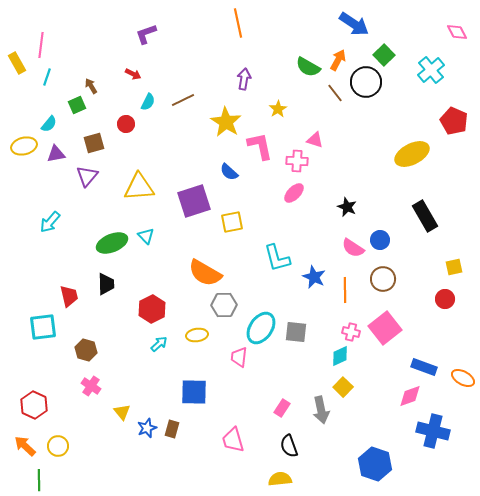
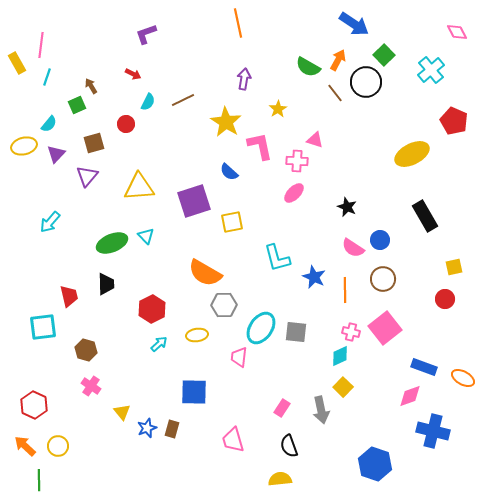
purple triangle at (56, 154): rotated 36 degrees counterclockwise
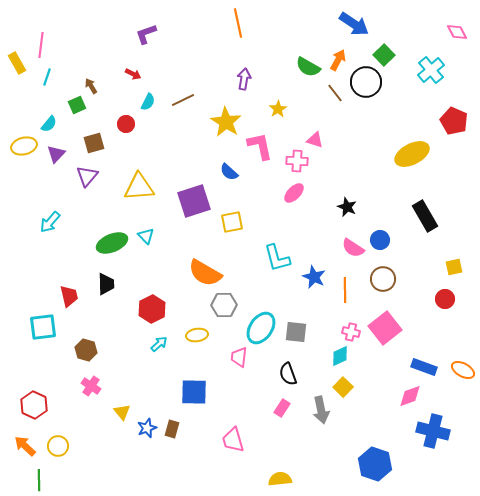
orange ellipse at (463, 378): moved 8 px up
black semicircle at (289, 446): moved 1 px left, 72 px up
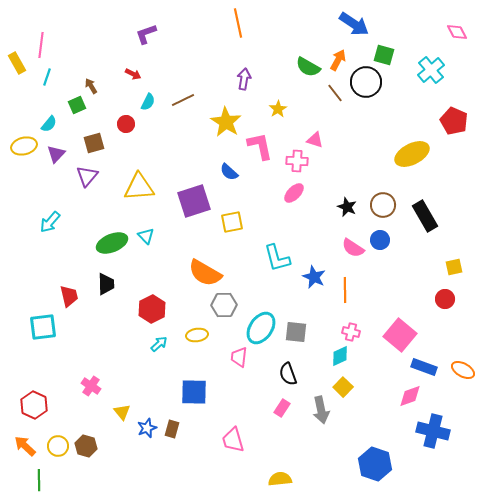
green square at (384, 55): rotated 30 degrees counterclockwise
brown circle at (383, 279): moved 74 px up
pink square at (385, 328): moved 15 px right, 7 px down; rotated 12 degrees counterclockwise
brown hexagon at (86, 350): moved 96 px down
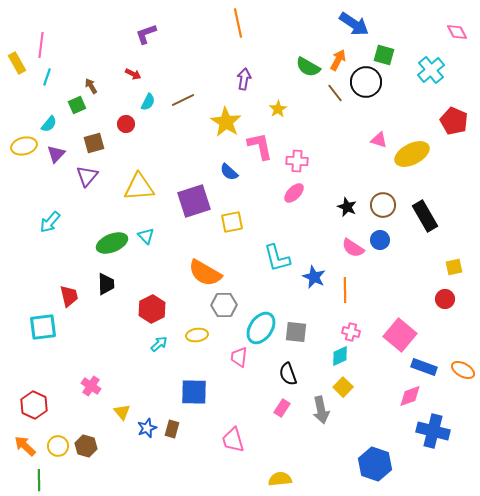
pink triangle at (315, 140): moved 64 px right
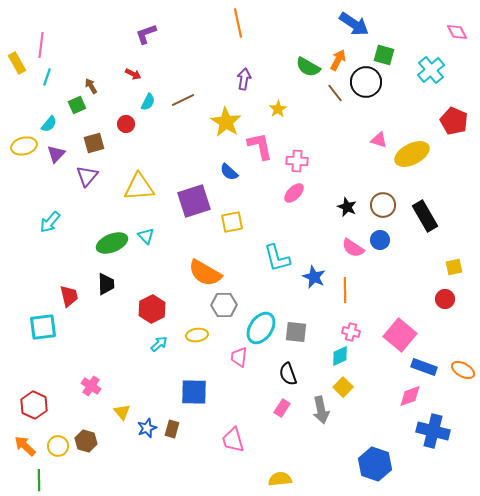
brown hexagon at (86, 446): moved 5 px up
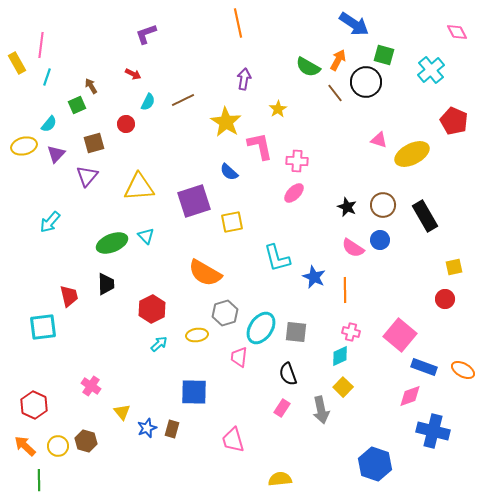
gray hexagon at (224, 305): moved 1 px right, 8 px down; rotated 15 degrees counterclockwise
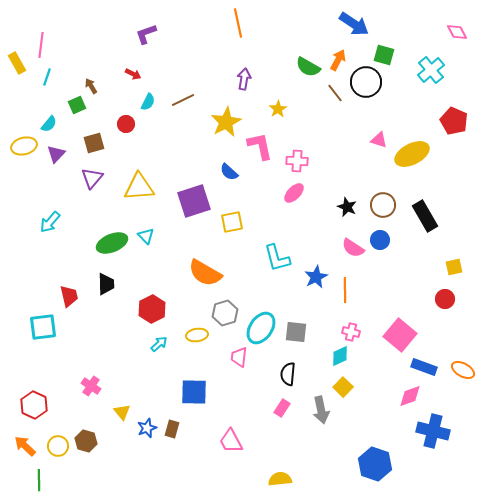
yellow star at (226, 122): rotated 12 degrees clockwise
purple triangle at (87, 176): moved 5 px right, 2 px down
blue star at (314, 277): moved 2 px right; rotated 20 degrees clockwise
black semicircle at (288, 374): rotated 25 degrees clockwise
pink trapezoid at (233, 440): moved 2 px left, 1 px down; rotated 12 degrees counterclockwise
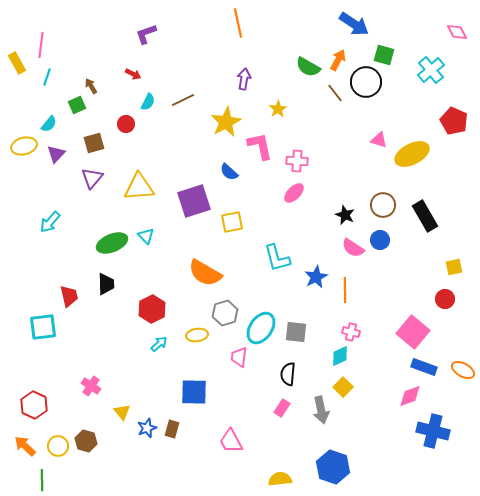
black star at (347, 207): moved 2 px left, 8 px down
pink square at (400, 335): moved 13 px right, 3 px up
blue hexagon at (375, 464): moved 42 px left, 3 px down
green line at (39, 480): moved 3 px right
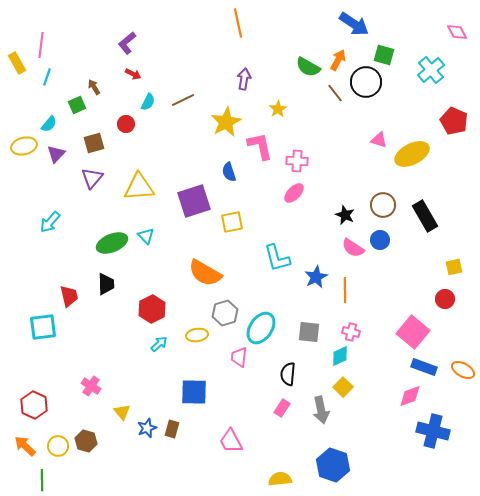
purple L-shape at (146, 34): moved 19 px left, 9 px down; rotated 20 degrees counterclockwise
brown arrow at (91, 86): moved 3 px right, 1 px down
blue semicircle at (229, 172): rotated 30 degrees clockwise
gray square at (296, 332): moved 13 px right
blue hexagon at (333, 467): moved 2 px up
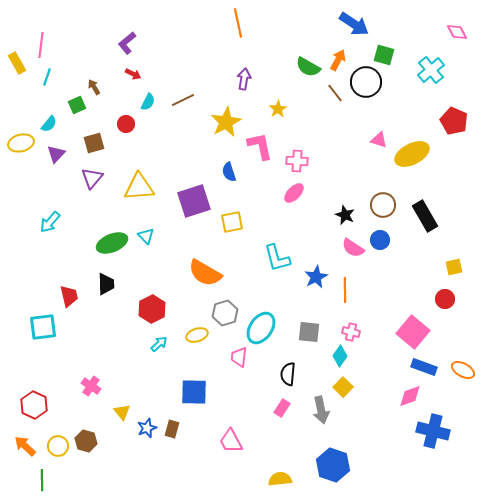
yellow ellipse at (24, 146): moved 3 px left, 3 px up
yellow ellipse at (197, 335): rotated 10 degrees counterclockwise
cyan diamond at (340, 356): rotated 30 degrees counterclockwise
